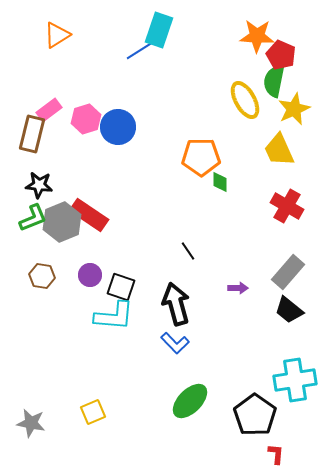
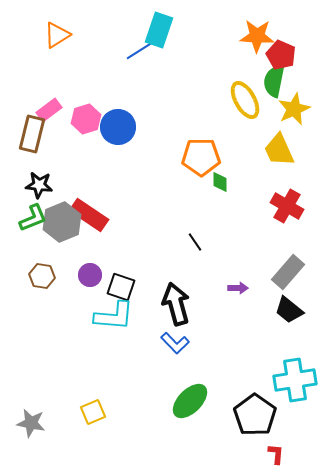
black line: moved 7 px right, 9 px up
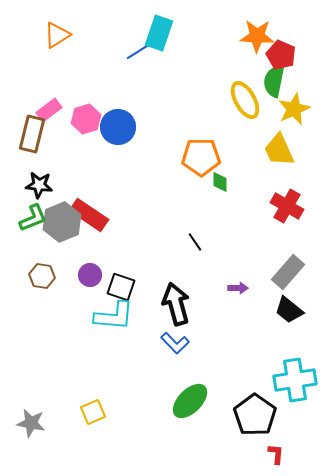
cyan rectangle: moved 3 px down
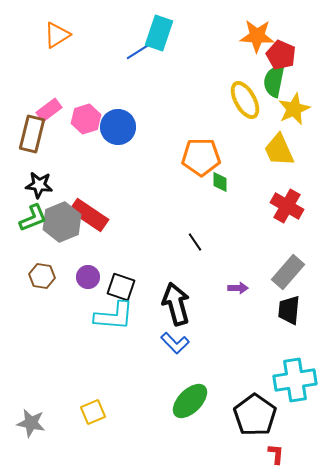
purple circle: moved 2 px left, 2 px down
black trapezoid: rotated 56 degrees clockwise
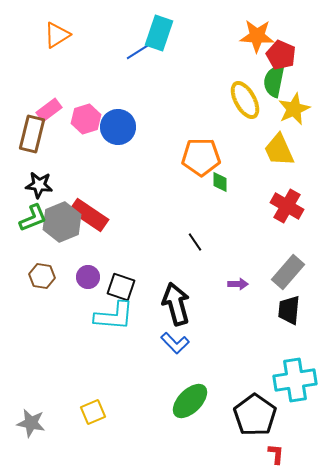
purple arrow: moved 4 px up
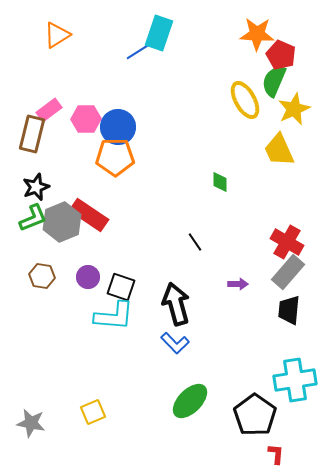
orange star: moved 2 px up
green semicircle: rotated 12 degrees clockwise
pink hexagon: rotated 16 degrees clockwise
orange pentagon: moved 86 px left
black star: moved 3 px left, 2 px down; rotated 28 degrees counterclockwise
red cross: moved 36 px down
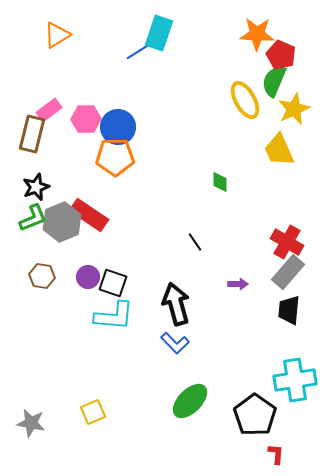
black square: moved 8 px left, 4 px up
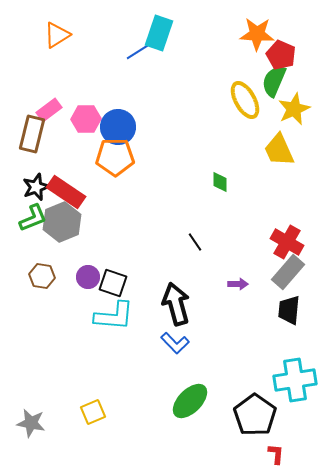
red rectangle: moved 23 px left, 23 px up
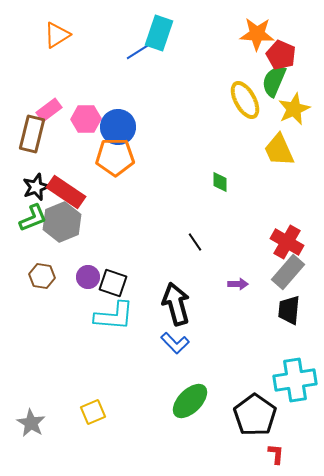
gray star: rotated 20 degrees clockwise
